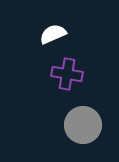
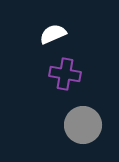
purple cross: moved 2 px left
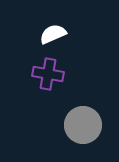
purple cross: moved 17 px left
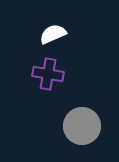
gray circle: moved 1 px left, 1 px down
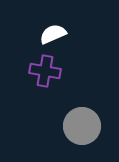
purple cross: moved 3 px left, 3 px up
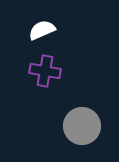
white semicircle: moved 11 px left, 4 px up
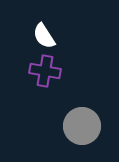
white semicircle: moved 2 px right, 6 px down; rotated 100 degrees counterclockwise
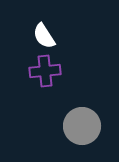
purple cross: rotated 16 degrees counterclockwise
